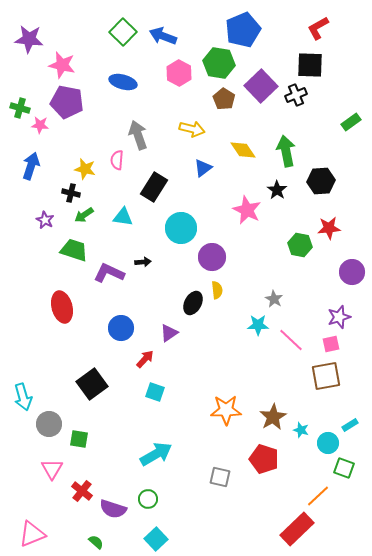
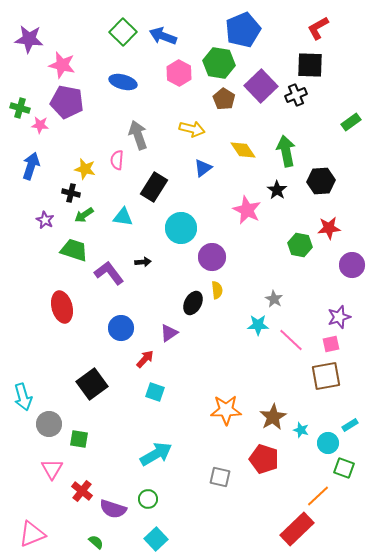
purple circle at (352, 272): moved 7 px up
purple L-shape at (109, 273): rotated 28 degrees clockwise
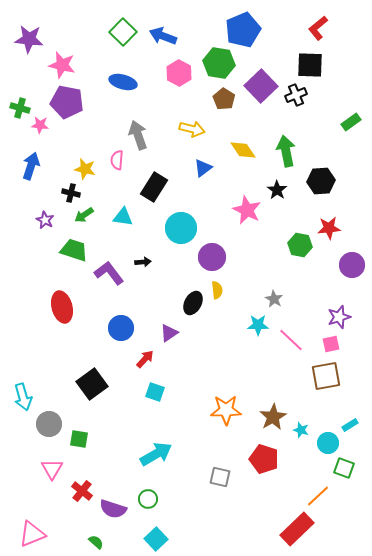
red L-shape at (318, 28): rotated 10 degrees counterclockwise
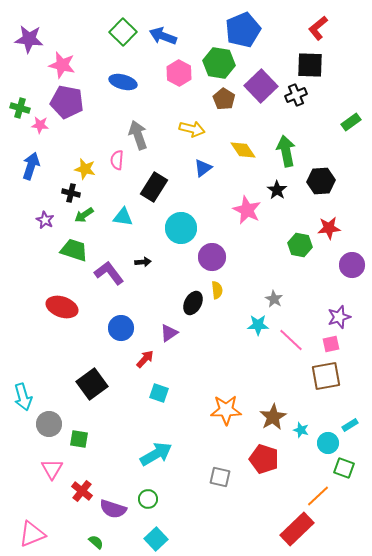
red ellipse at (62, 307): rotated 56 degrees counterclockwise
cyan square at (155, 392): moved 4 px right, 1 px down
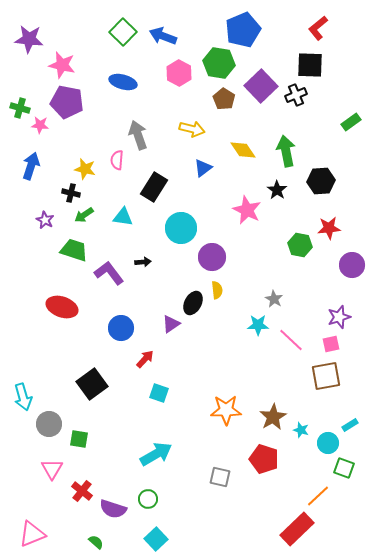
purple triangle at (169, 333): moved 2 px right, 9 px up
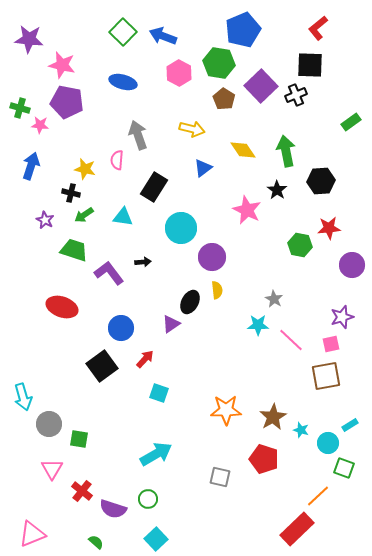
black ellipse at (193, 303): moved 3 px left, 1 px up
purple star at (339, 317): moved 3 px right
black square at (92, 384): moved 10 px right, 18 px up
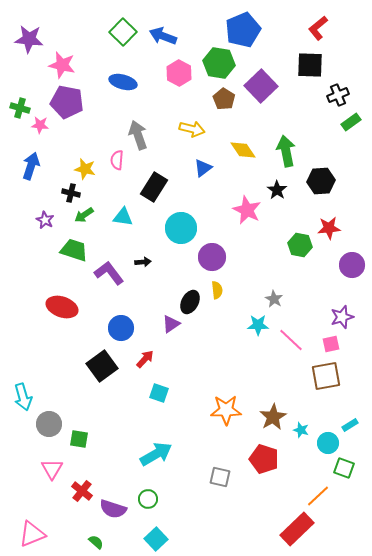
black cross at (296, 95): moved 42 px right
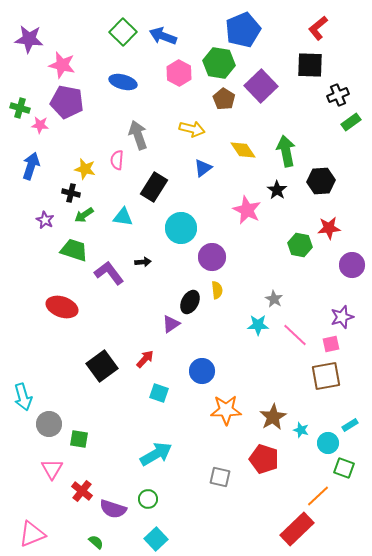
blue circle at (121, 328): moved 81 px right, 43 px down
pink line at (291, 340): moved 4 px right, 5 px up
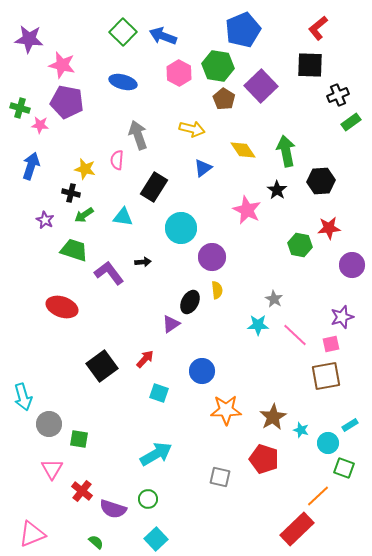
green hexagon at (219, 63): moved 1 px left, 3 px down
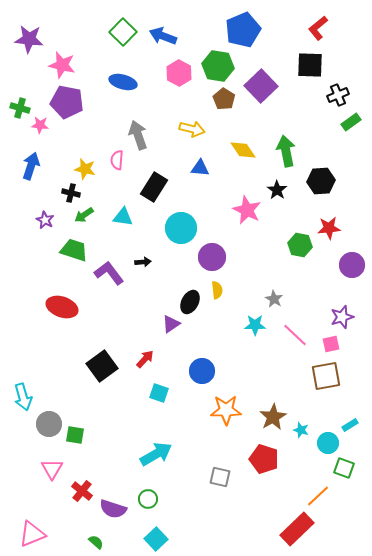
blue triangle at (203, 168): moved 3 px left; rotated 42 degrees clockwise
cyan star at (258, 325): moved 3 px left
green square at (79, 439): moved 4 px left, 4 px up
